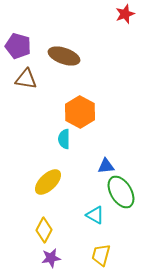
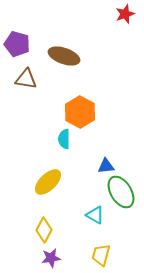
purple pentagon: moved 1 px left, 2 px up
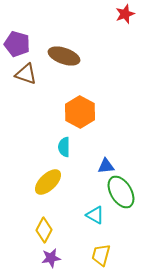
brown triangle: moved 5 px up; rotated 10 degrees clockwise
cyan semicircle: moved 8 px down
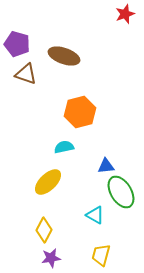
orange hexagon: rotated 16 degrees clockwise
cyan semicircle: rotated 78 degrees clockwise
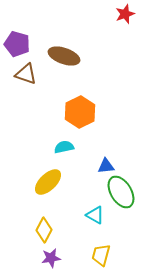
orange hexagon: rotated 12 degrees counterclockwise
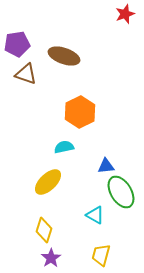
purple pentagon: rotated 25 degrees counterclockwise
yellow diamond: rotated 10 degrees counterclockwise
purple star: rotated 24 degrees counterclockwise
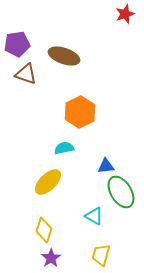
cyan semicircle: moved 1 px down
cyan triangle: moved 1 px left, 1 px down
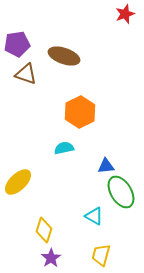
yellow ellipse: moved 30 px left
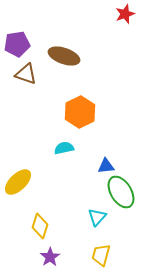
cyan triangle: moved 3 px right, 1 px down; rotated 42 degrees clockwise
yellow diamond: moved 4 px left, 4 px up
purple star: moved 1 px left, 1 px up
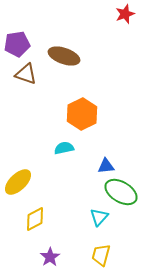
orange hexagon: moved 2 px right, 2 px down
green ellipse: rotated 28 degrees counterclockwise
cyan triangle: moved 2 px right
yellow diamond: moved 5 px left, 7 px up; rotated 45 degrees clockwise
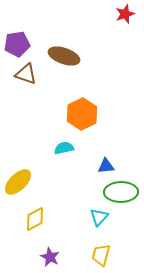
green ellipse: rotated 32 degrees counterclockwise
purple star: rotated 12 degrees counterclockwise
